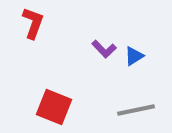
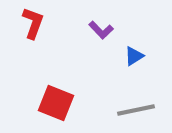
purple L-shape: moved 3 px left, 19 px up
red square: moved 2 px right, 4 px up
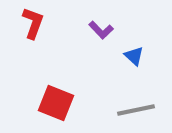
blue triangle: rotated 45 degrees counterclockwise
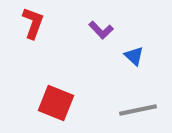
gray line: moved 2 px right
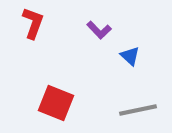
purple L-shape: moved 2 px left
blue triangle: moved 4 px left
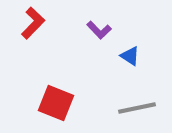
red L-shape: rotated 24 degrees clockwise
blue triangle: rotated 10 degrees counterclockwise
gray line: moved 1 px left, 2 px up
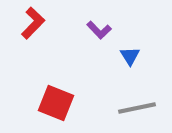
blue triangle: rotated 25 degrees clockwise
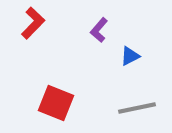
purple L-shape: rotated 85 degrees clockwise
blue triangle: rotated 35 degrees clockwise
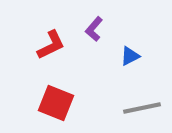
red L-shape: moved 18 px right, 22 px down; rotated 20 degrees clockwise
purple L-shape: moved 5 px left, 1 px up
gray line: moved 5 px right
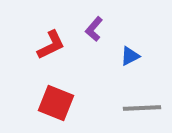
gray line: rotated 9 degrees clockwise
